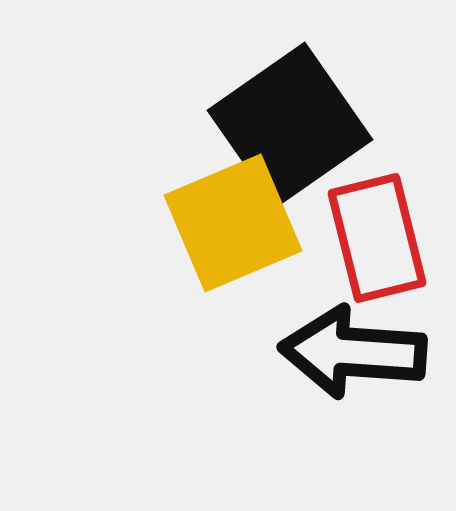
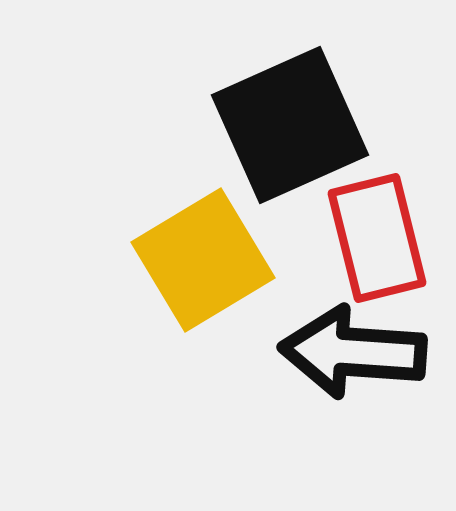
black square: rotated 11 degrees clockwise
yellow square: moved 30 px left, 37 px down; rotated 8 degrees counterclockwise
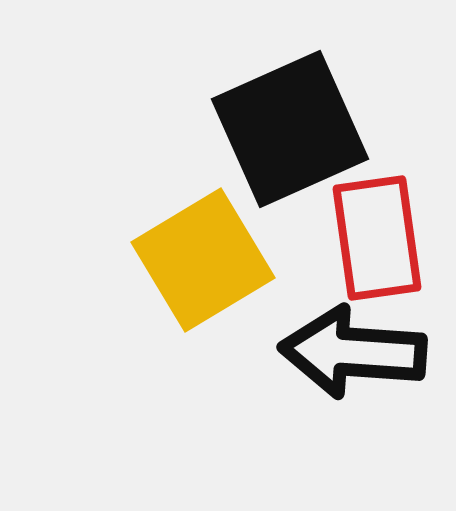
black square: moved 4 px down
red rectangle: rotated 6 degrees clockwise
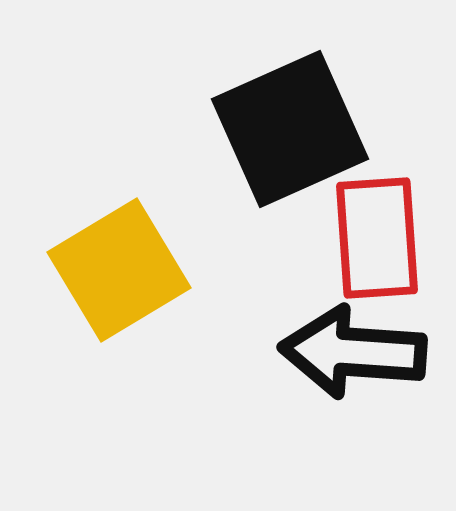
red rectangle: rotated 4 degrees clockwise
yellow square: moved 84 px left, 10 px down
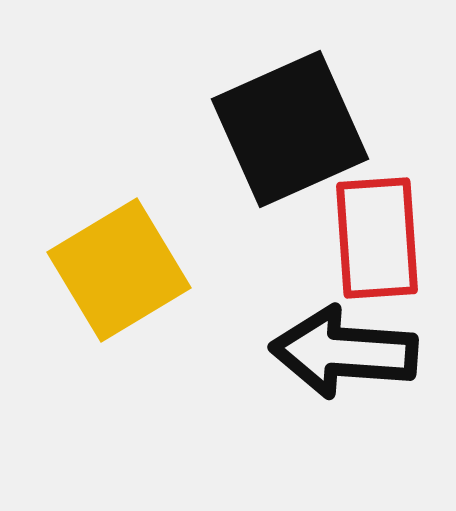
black arrow: moved 9 px left
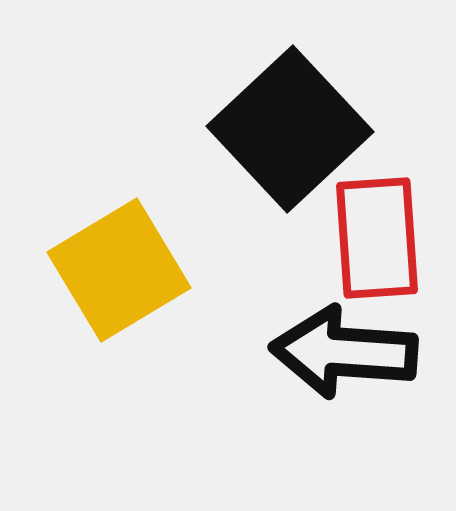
black square: rotated 19 degrees counterclockwise
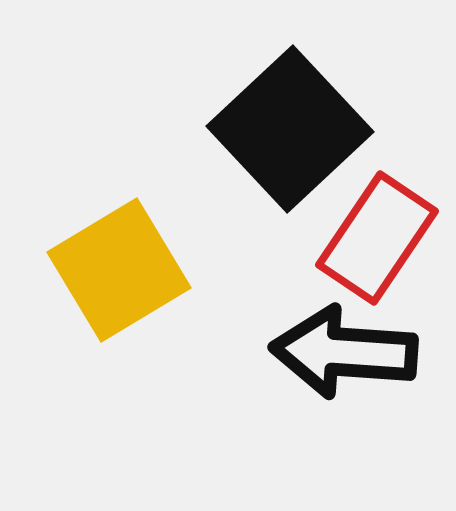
red rectangle: rotated 38 degrees clockwise
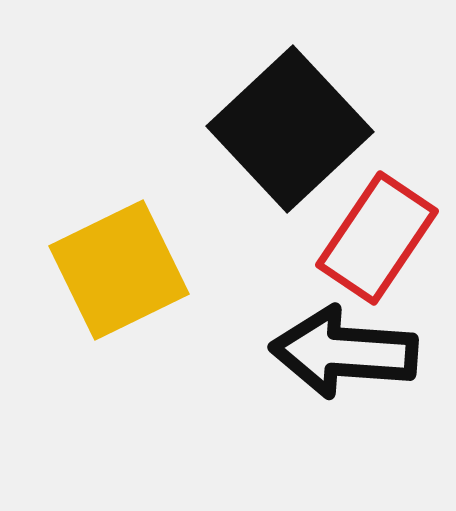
yellow square: rotated 5 degrees clockwise
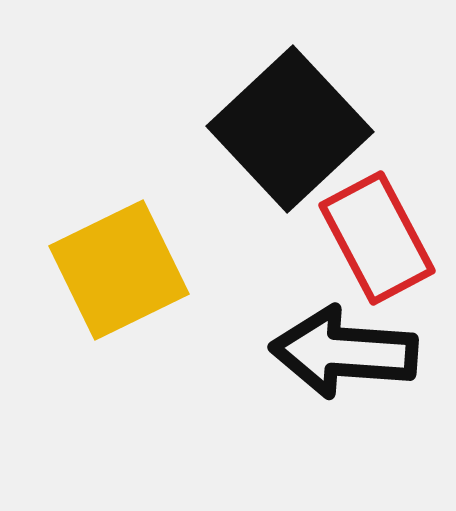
red rectangle: rotated 62 degrees counterclockwise
